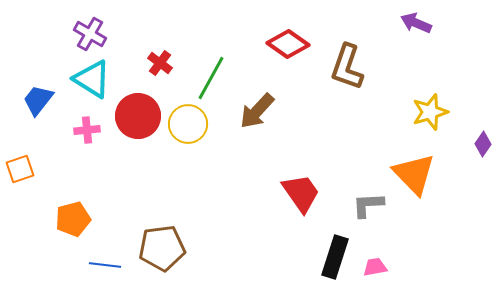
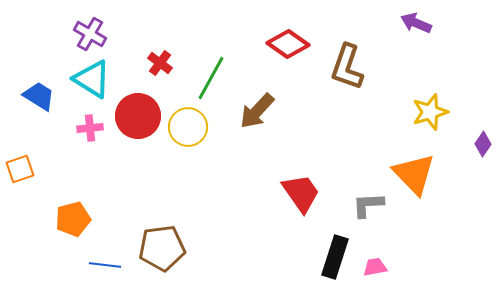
blue trapezoid: moved 1 px right, 4 px up; rotated 84 degrees clockwise
yellow circle: moved 3 px down
pink cross: moved 3 px right, 2 px up
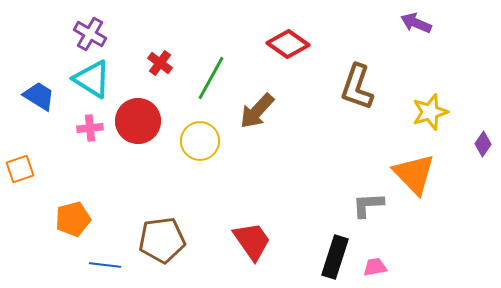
brown L-shape: moved 10 px right, 20 px down
red circle: moved 5 px down
yellow circle: moved 12 px right, 14 px down
red trapezoid: moved 49 px left, 48 px down
brown pentagon: moved 8 px up
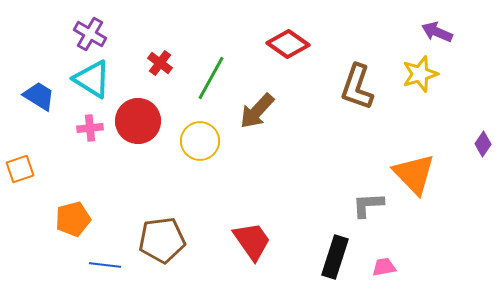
purple arrow: moved 21 px right, 9 px down
yellow star: moved 10 px left, 38 px up
pink trapezoid: moved 9 px right
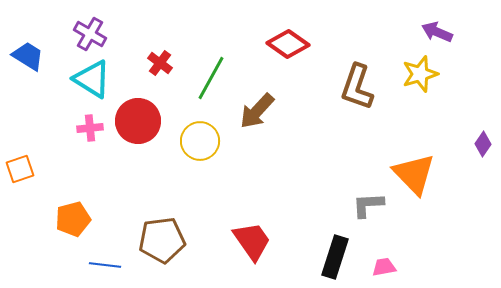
blue trapezoid: moved 11 px left, 40 px up
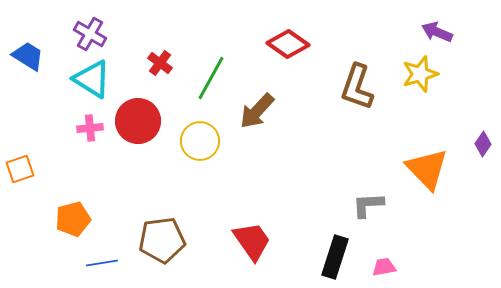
orange triangle: moved 13 px right, 5 px up
blue line: moved 3 px left, 2 px up; rotated 16 degrees counterclockwise
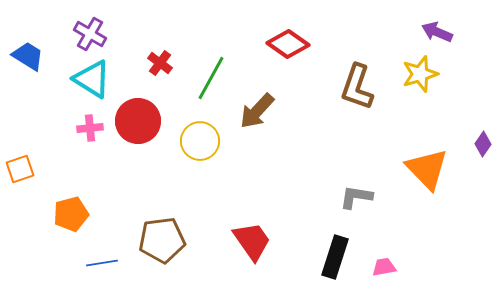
gray L-shape: moved 12 px left, 8 px up; rotated 12 degrees clockwise
orange pentagon: moved 2 px left, 5 px up
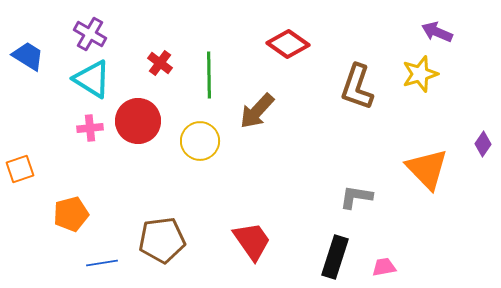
green line: moved 2 px left, 3 px up; rotated 30 degrees counterclockwise
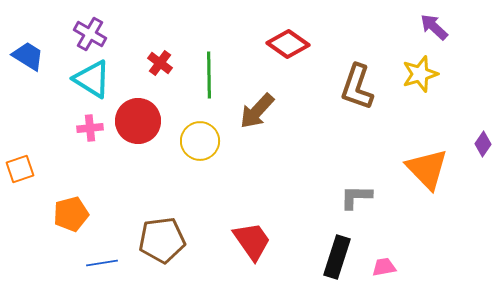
purple arrow: moved 3 px left, 5 px up; rotated 20 degrees clockwise
gray L-shape: rotated 8 degrees counterclockwise
black rectangle: moved 2 px right
